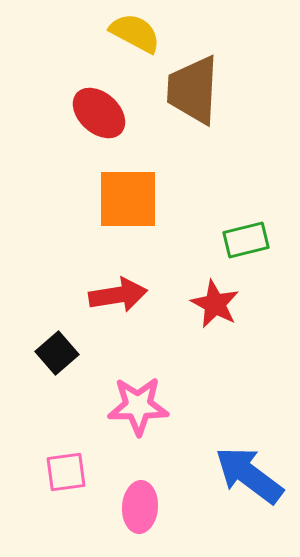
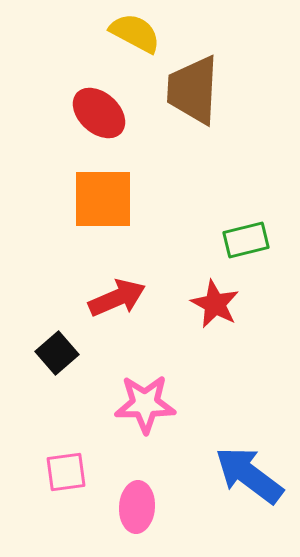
orange square: moved 25 px left
red arrow: moved 1 px left, 3 px down; rotated 14 degrees counterclockwise
pink star: moved 7 px right, 2 px up
pink ellipse: moved 3 px left
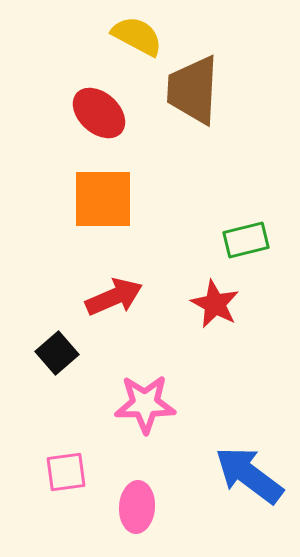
yellow semicircle: moved 2 px right, 3 px down
red arrow: moved 3 px left, 1 px up
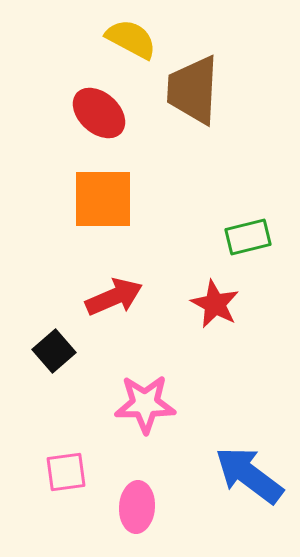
yellow semicircle: moved 6 px left, 3 px down
green rectangle: moved 2 px right, 3 px up
black square: moved 3 px left, 2 px up
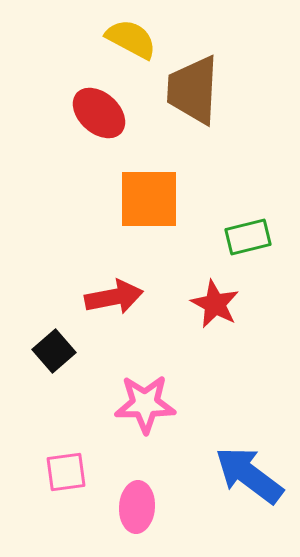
orange square: moved 46 px right
red arrow: rotated 12 degrees clockwise
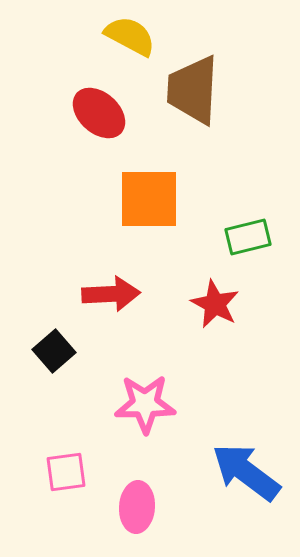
yellow semicircle: moved 1 px left, 3 px up
red arrow: moved 3 px left, 3 px up; rotated 8 degrees clockwise
blue arrow: moved 3 px left, 3 px up
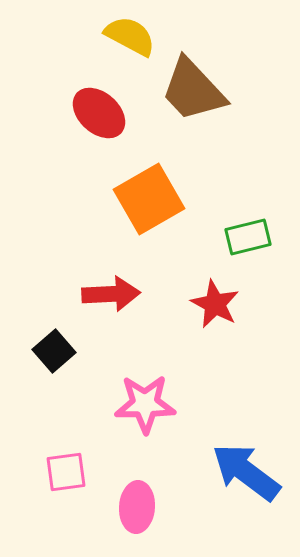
brown trapezoid: rotated 46 degrees counterclockwise
orange square: rotated 30 degrees counterclockwise
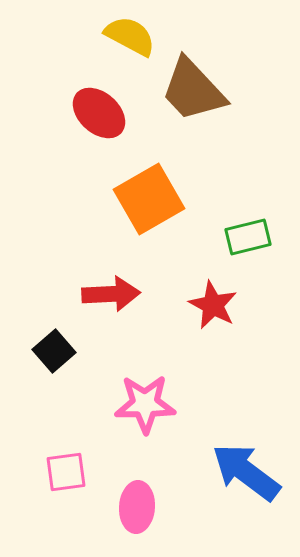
red star: moved 2 px left, 1 px down
